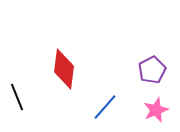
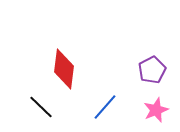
black line: moved 24 px right, 10 px down; rotated 24 degrees counterclockwise
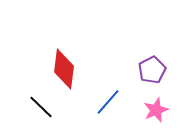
blue line: moved 3 px right, 5 px up
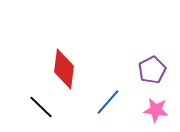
pink star: rotated 30 degrees clockwise
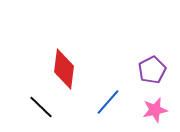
pink star: moved 1 px left; rotated 20 degrees counterclockwise
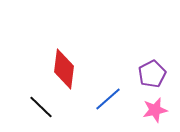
purple pentagon: moved 4 px down
blue line: moved 3 px up; rotated 8 degrees clockwise
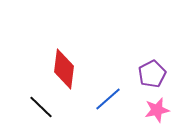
pink star: moved 2 px right
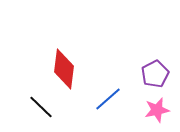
purple pentagon: moved 3 px right
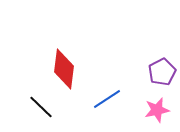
purple pentagon: moved 7 px right, 2 px up
blue line: moved 1 px left; rotated 8 degrees clockwise
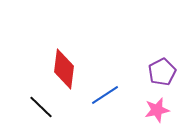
blue line: moved 2 px left, 4 px up
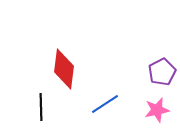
blue line: moved 9 px down
black line: rotated 44 degrees clockwise
